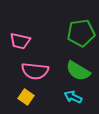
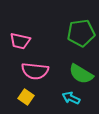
green semicircle: moved 3 px right, 3 px down
cyan arrow: moved 2 px left, 1 px down
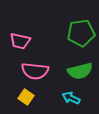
green semicircle: moved 1 px left, 3 px up; rotated 45 degrees counterclockwise
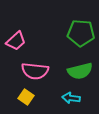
green pentagon: rotated 12 degrees clockwise
pink trapezoid: moved 4 px left; rotated 55 degrees counterclockwise
cyan arrow: rotated 18 degrees counterclockwise
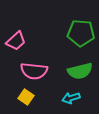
pink semicircle: moved 1 px left
cyan arrow: rotated 24 degrees counterclockwise
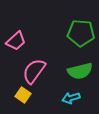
pink semicircle: rotated 120 degrees clockwise
yellow square: moved 3 px left, 2 px up
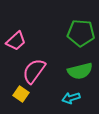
yellow square: moved 2 px left, 1 px up
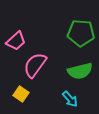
pink semicircle: moved 1 px right, 6 px up
cyan arrow: moved 1 px left, 1 px down; rotated 114 degrees counterclockwise
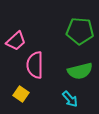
green pentagon: moved 1 px left, 2 px up
pink semicircle: rotated 36 degrees counterclockwise
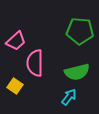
pink semicircle: moved 2 px up
green semicircle: moved 3 px left, 1 px down
yellow square: moved 6 px left, 8 px up
cyan arrow: moved 1 px left, 2 px up; rotated 102 degrees counterclockwise
